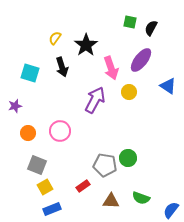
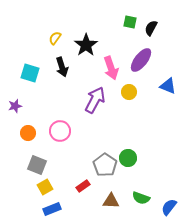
blue triangle: rotated 12 degrees counterclockwise
gray pentagon: rotated 25 degrees clockwise
blue semicircle: moved 2 px left, 3 px up
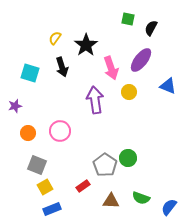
green square: moved 2 px left, 3 px up
purple arrow: rotated 36 degrees counterclockwise
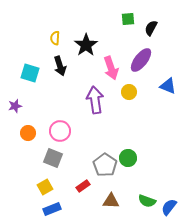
green square: rotated 16 degrees counterclockwise
yellow semicircle: rotated 32 degrees counterclockwise
black arrow: moved 2 px left, 1 px up
gray square: moved 16 px right, 7 px up
green semicircle: moved 6 px right, 3 px down
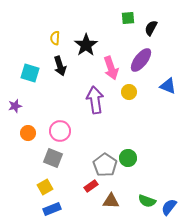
green square: moved 1 px up
red rectangle: moved 8 px right
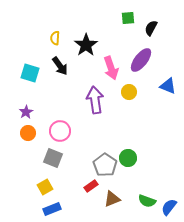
black arrow: rotated 18 degrees counterclockwise
purple star: moved 11 px right, 6 px down; rotated 16 degrees counterclockwise
brown triangle: moved 1 px right, 2 px up; rotated 24 degrees counterclockwise
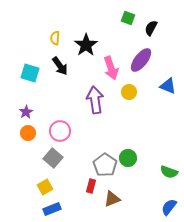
green square: rotated 24 degrees clockwise
gray square: rotated 18 degrees clockwise
red rectangle: rotated 40 degrees counterclockwise
green semicircle: moved 22 px right, 29 px up
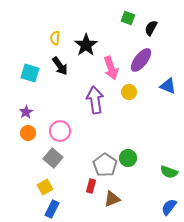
blue rectangle: rotated 42 degrees counterclockwise
